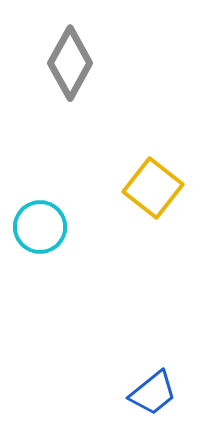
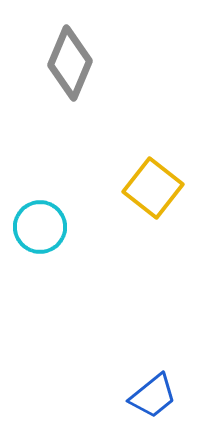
gray diamond: rotated 6 degrees counterclockwise
blue trapezoid: moved 3 px down
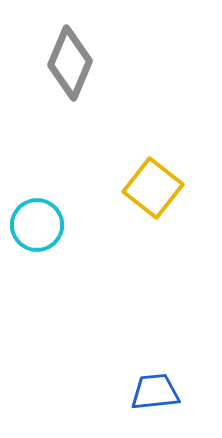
cyan circle: moved 3 px left, 2 px up
blue trapezoid: moved 2 px right, 4 px up; rotated 147 degrees counterclockwise
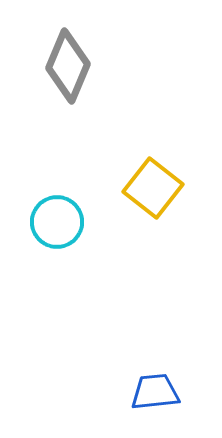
gray diamond: moved 2 px left, 3 px down
cyan circle: moved 20 px right, 3 px up
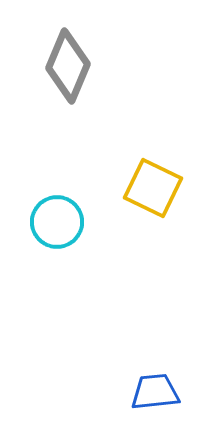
yellow square: rotated 12 degrees counterclockwise
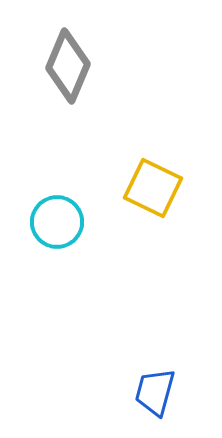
blue trapezoid: rotated 69 degrees counterclockwise
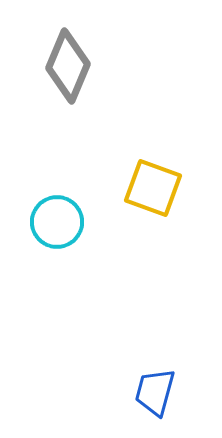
yellow square: rotated 6 degrees counterclockwise
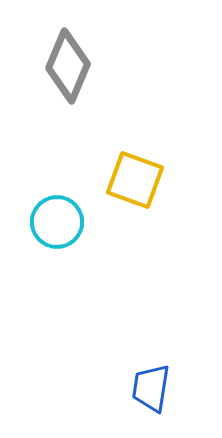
yellow square: moved 18 px left, 8 px up
blue trapezoid: moved 4 px left, 4 px up; rotated 6 degrees counterclockwise
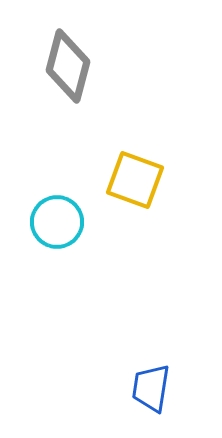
gray diamond: rotated 8 degrees counterclockwise
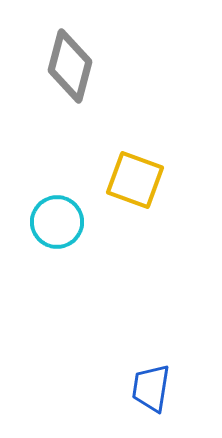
gray diamond: moved 2 px right
